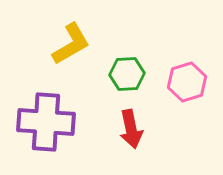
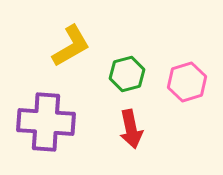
yellow L-shape: moved 2 px down
green hexagon: rotated 12 degrees counterclockwise
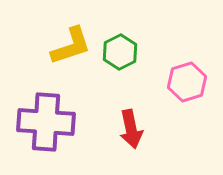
yellow L-shape: rotated 12 degrees clockwise
green hexagon: moved 7 px left, 22 px up; rotated 12 degrees counterclockwise
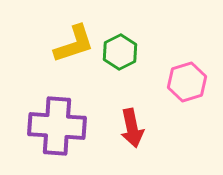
yellow L-shape: moved 3 px right, 2 px up
purple cross: moved 11 px right, 4 px down
red arrow: moved 1 px right, 1 px up
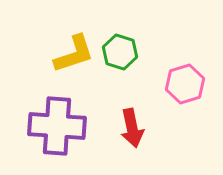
yellow L-shape: moved 10 px down
green hexagon: rotated 16 degrees counterclockwise
pink hexagon: moved 2 px left, 2 px down
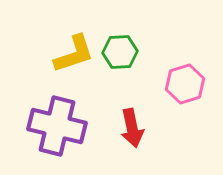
green hexagon: rotated 20 degrees counterclockwise
purple cross: rotated 10 degrees clockwise
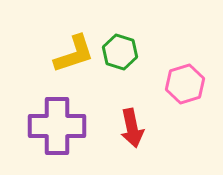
green hexagon: rotated 20 degrees clockwise
purple cross: rotated 14 degrees counterclockwise
